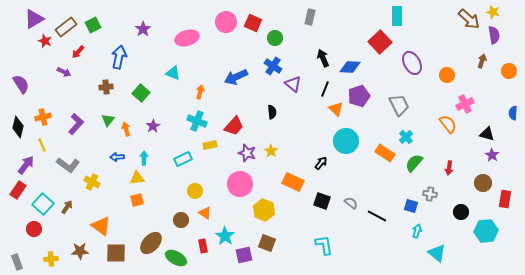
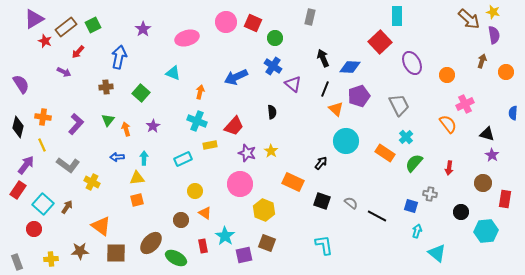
orange circle at (509, 71): moved 3 px left, 1 px down
orange cross at (43, 117): rotated 21 degrees clockwise
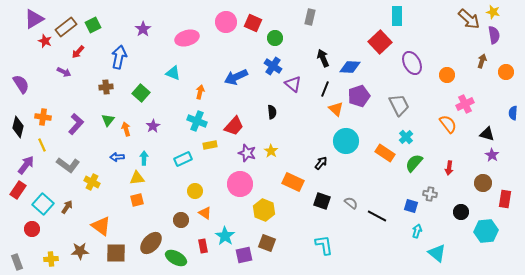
red circle at (34, 229): moved 2 px left
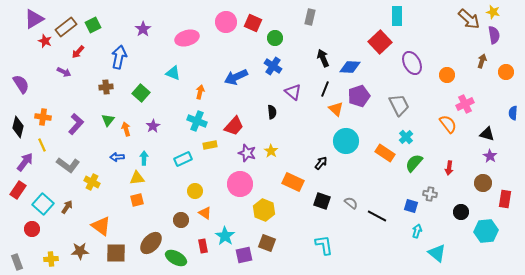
purple triangle at (293, 84): moved 8 px down
purple star at (492, 155): moved 2 px left, 1 px down
purple arrow at (26, 165): moved 1 px left, 3 px up
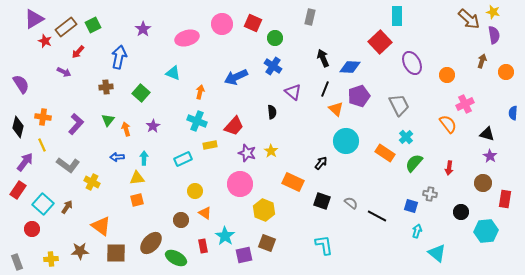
pink circle at (226, 22): moved 4 px left, 2 px down
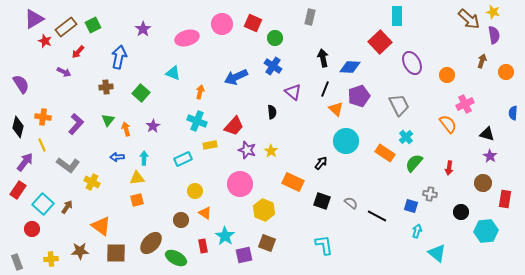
black arrow at (323, 58): rotated 12 degrees clockwise
purple star at (247, 153): moved 3 px up
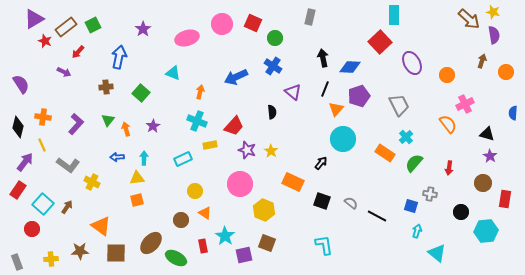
cyan rectangle at (397, 16): moved 3 px left, 1 px up
orange triangle at (336, 109): rotated 28 degrees clockwise
cyan circle at (346, 141): moved 3 px left, 2 px up
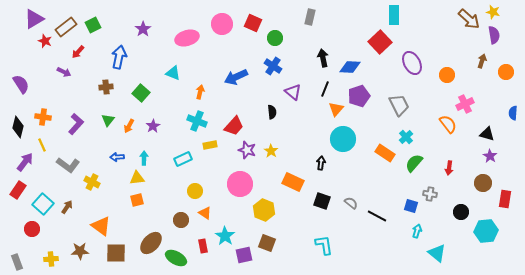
orange arrow at (126, 129): moved 3 px right, 3 px up; rotated 136 degrees counterclockwise
black arrow at (321, 163): rotated 32 degrees counterclockwise
